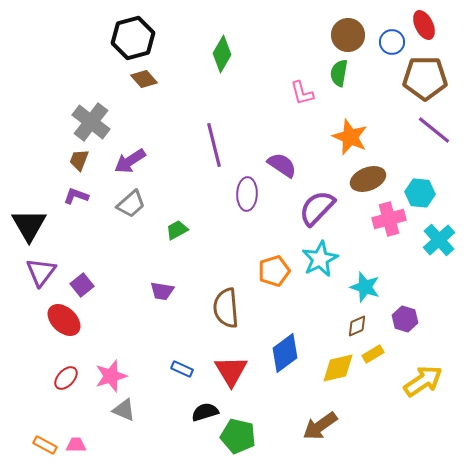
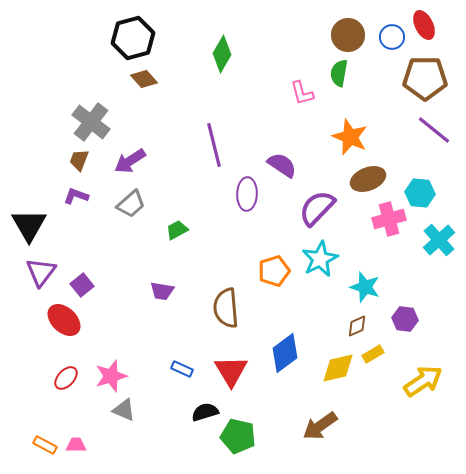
blue circle at (392, 42): moved 5 px up
purple hexagon at (405, 319): rotated 10 degrees counterclockwise
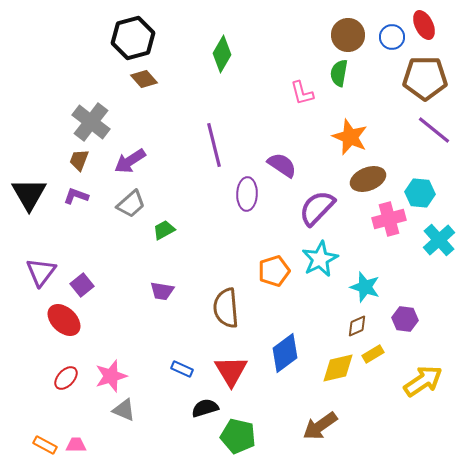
black triangle at (29, 225): moved 31 px up
green trapezoid at (177, 230): moved 13 px left
black semicircle at (205, 412): moved 4 px up
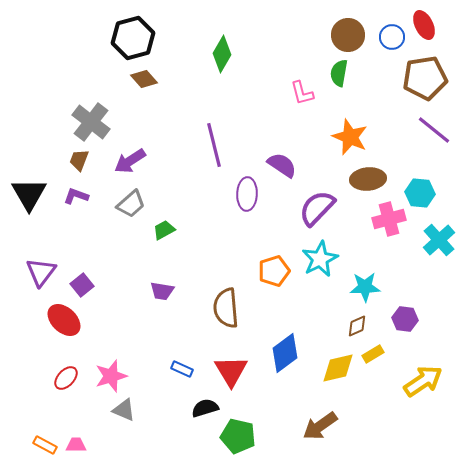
brown pentagon at (425, 78): rotated 9 degrees counterclockwise
brown ellipse at (368, 179): rotated 16 degrees clockwise
cyan star at (365, 287): rotated 20 degrees counterclockwise
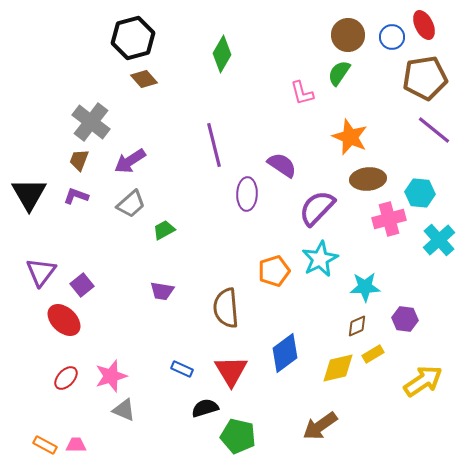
green semicircle at (339, 73): rotated 24 degrees clockwise
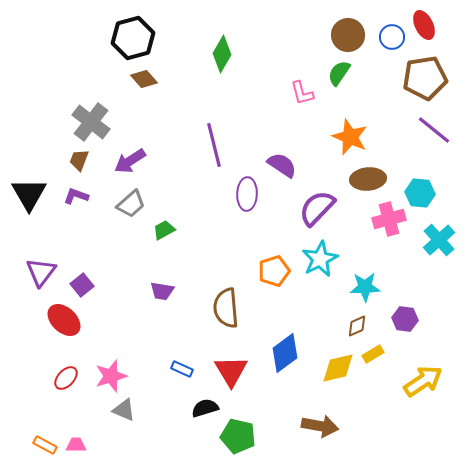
brown arrow at (320, 426): rotated 135 degrees counterclockwise
